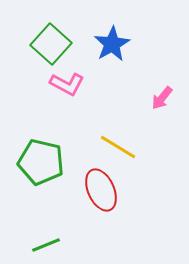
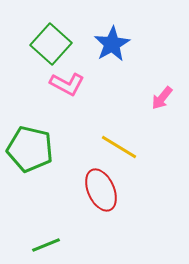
yellow line: moved 1 px right
green pentagon: moved 11 px left, 13 px up
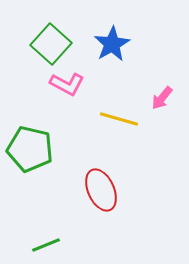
yellow line: moved 28 px up; rotated 15 degrees counterclockwise
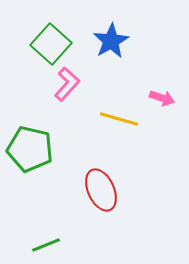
blue star: moved 1 px left, 3 px up
pink L-shape: rotated 76 degrees counterclockwise
pink arrow: rotated 110 degrees counterclockwise
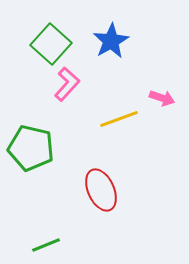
yellow line: rotated 36 degrees counterclockwise
green pentagon: moved 1 px right, 1 px up
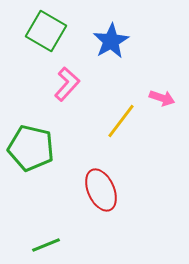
green square: moved 5 px left, 13 px up; rotated 12 degrees counterclockwise
yellow line: moved 2 px right, 2 px down; rotated 33 degrees counterclockwise
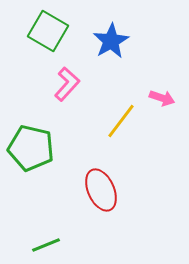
green square: moved 2 px right
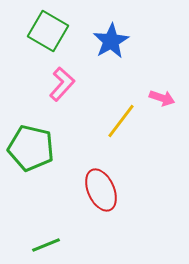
pink L-shape: moved 5 px left
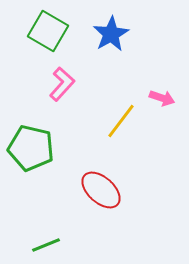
blue star: moved 7 px up
red ellipse: rotated 24 degrees counterclockwise
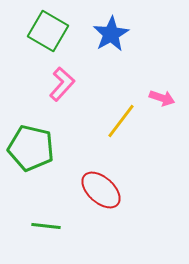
green line: moved 19 px up; rotated 28 degrees clockwise
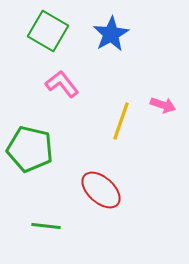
pink L-shape: rotated 80 degrees counterclockwise
pink arrow: moved 1 px right, 7 px down
yellow line: rotated 18 degrees counterclockwise
green pentagon: moved 1 px left, 1 px down
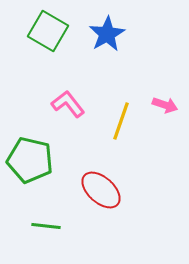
blue star: moved 4 px left
pink L-shape: moved 6 px right, 20 px down
pink arrow: moved 2 px right
green pentagon: moved 11 px down
